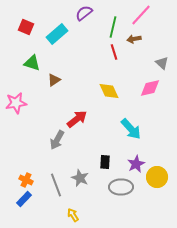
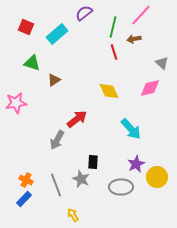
black rectangle: moved 12 px left
gray star: moved 1 px right, 1 px down
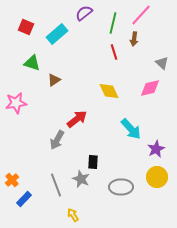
green line: moved 4 px up
brown arrow: rotated 72 degrees counterclockwise
purple star: moved 20 px right, 15 px up
orange cross: moved 14 px left; rotated 24 degrees clockwise
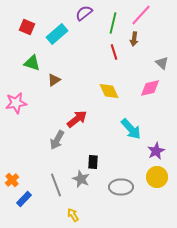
red square: moved 1 px right
purple star: moved 2 px down
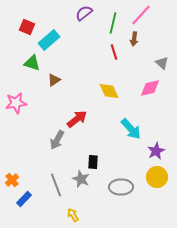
cyan rectangle: moved 8 px left, 6 px down
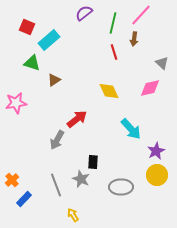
yellow circle: moved 2 px up
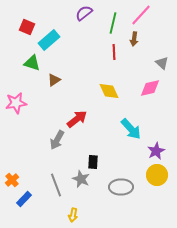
red line: rotated 14 degrees clockwise
yellow arrow: rotated 136 degrees counterclockwise
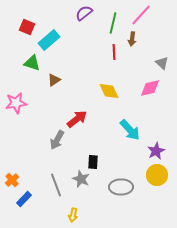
brown arrow: moved 2 px left
cyan arrow: moved 1 px left, 1 px down
